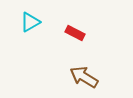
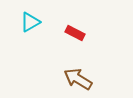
brown arrow: moved 6 px left, 2 px down
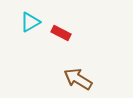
red rectangle: moved 14 px left
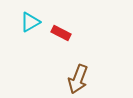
brown arrow: rotated 100 degrees counterclockwise
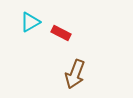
brown arrow: moved 3 px left, 5 px up
